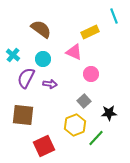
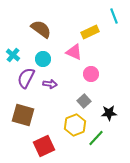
brown square: rotated 10 degrees clockwise
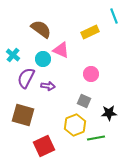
pink triangle: moved 13 px left, 2 px up
purple arrow: moved 2 px left, 2 px down
gray square: rotated 24 degrees counterclockwise
green line: rotated 36 degrees clockwise
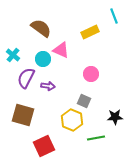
brown semicircle: moved 1 px up
black star: moved 6 px right, 4 px down
yellow hexagon: moved 3 px left, 5 px up; rotated 15 degrees counterclockwise
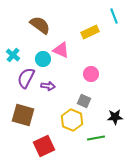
brown semicircle: moved 1 px left, 3 px up
